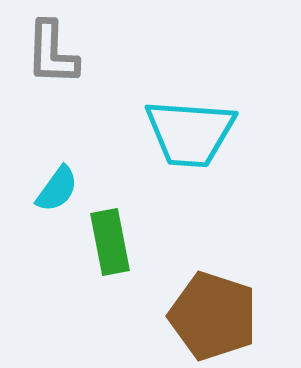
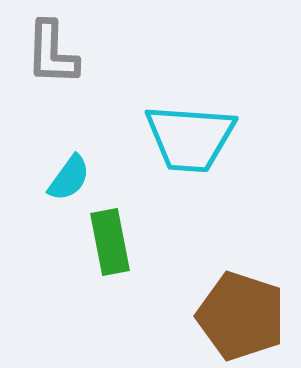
cyan trapezoid: moved 5 px down
cyan semicircle: moved 12 px right, 11 px up
brown pentagon: moved 28 px right
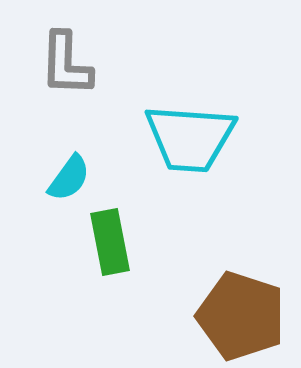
gray L-shape: moved 14 px right, 11 px down
